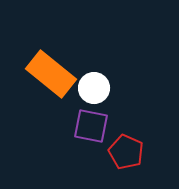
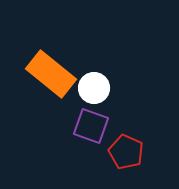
purple square: rotated 9 degrees clockwise
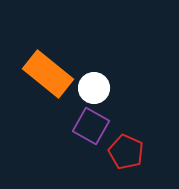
orange rectangle: moved 3 px left
purple square: rotated 9 degrees clockwise
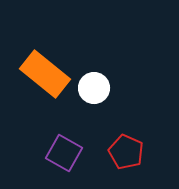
orange rectangle: moved 3 px left
purple square: moved 27 px left, 27 px down
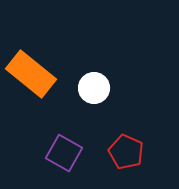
orange rectangle: moved 14 px left
